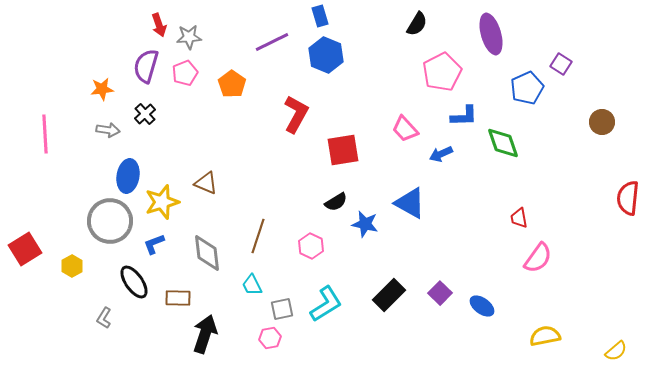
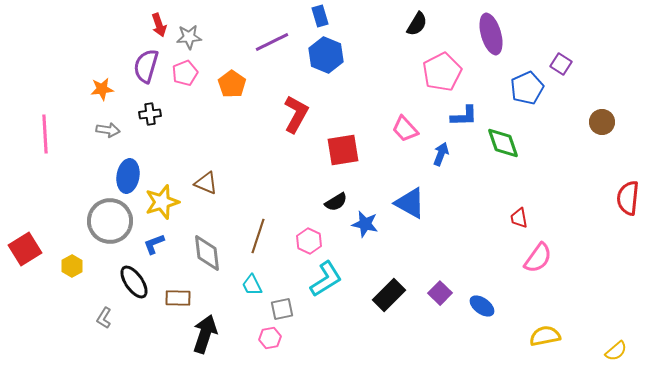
black cross at (145, 114): moved 5 px right; rotated 35 degrees clockwise
blue arrow at (441, 154): rotated 135 degrees clockwise
pink hexagon at (311, 246): moved 2 px left, 5 px up
cyan L-shape at (326, 304): moved 25 px up
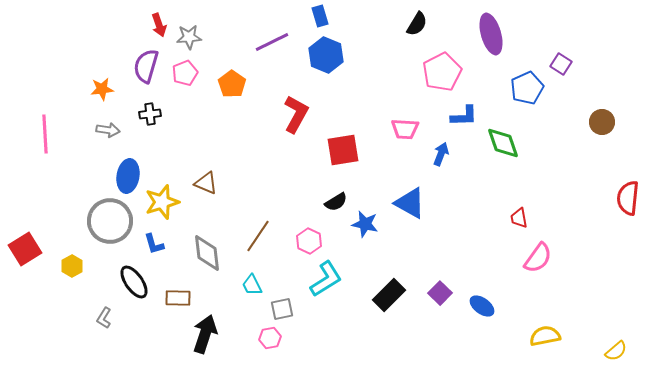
pink trapezoid at (405, 129): rotated 44 degrees counterclockwise
brown line at (258, 236): rotated 16 degrees clockwise
blue L-shape at (154, 244): rotated 85 degrees counterclockwise
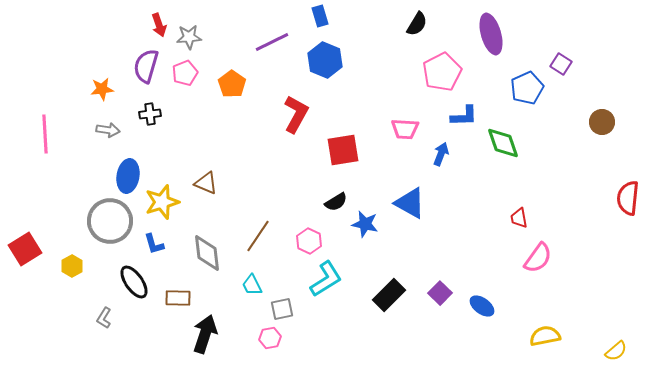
blue hexagon at (326, 55): moved 1 px left, 5 px down
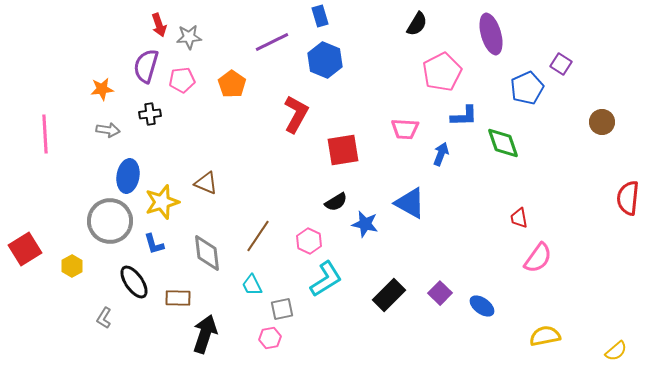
pink pentagon at (185, 73): moved 3 px left, 7 px down; rotated 15 degrees clockwise
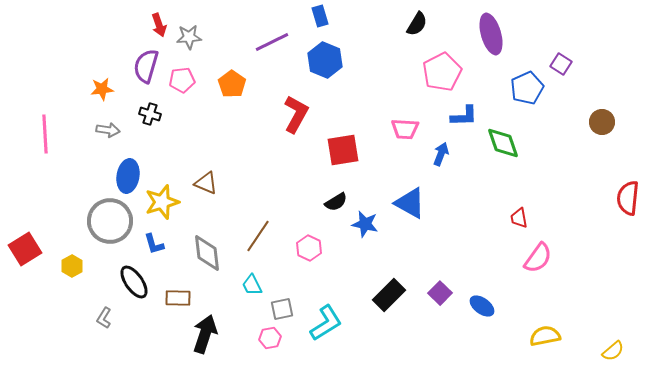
black cross at (150, 114): rotated 25 degrees clockwise
pink hexagon at (309, 241): moved 7 px down
cyan L-shape at (326, 279): moved 44 px down
yellow semicircle at (616, 351): moved 3 px left
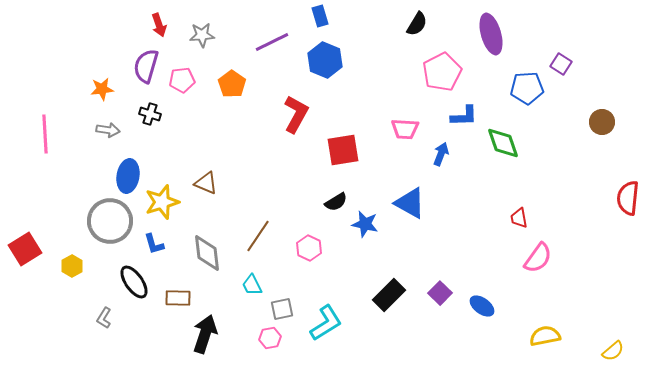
gray star at (189, 37): moved 13 px right, 2 px up
blue pentagon at (527, 88): rotated 20 degrees clockwise
